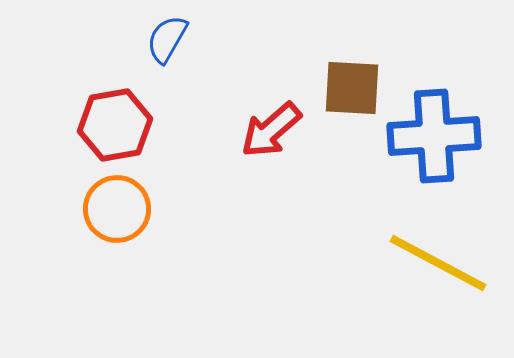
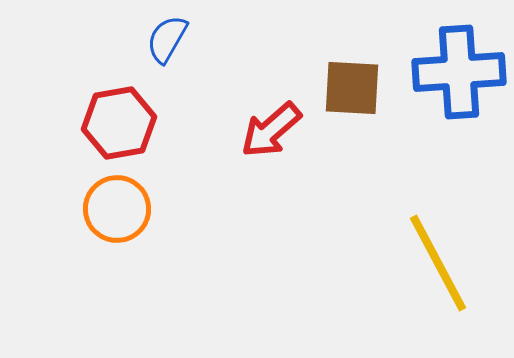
red hexagon: moved 4 px right, 2 px up
blue cross: moved 25 px right, 64 px up
yellow line: rotated 34 degrees clockwise
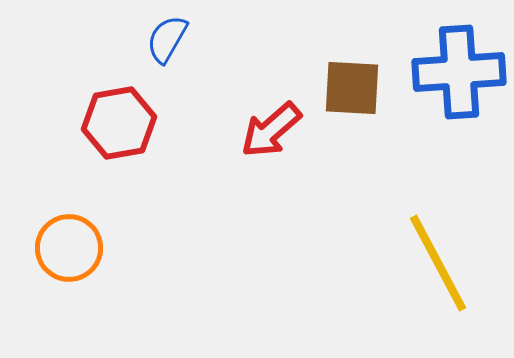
orange circle: moved 48 px left, 39 px down
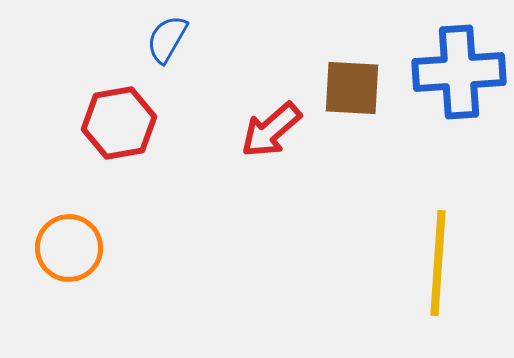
yellow line: rotated 32 degrees clockwise
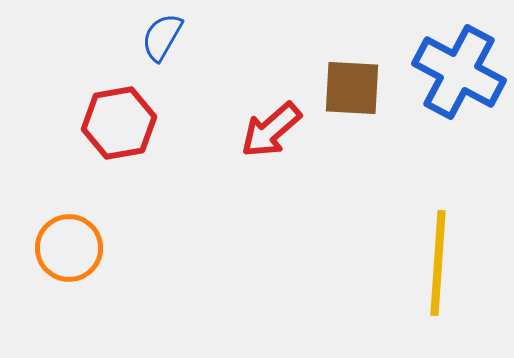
blue semicircle: moved 5 px left, 2 px up
blue cross: rotated 32 degrees clockwise
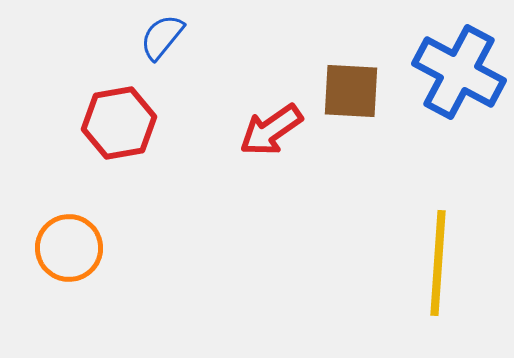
blue semicircle: rotated 9 degrees clockwise
brown square: moved 1 px left, 3 px down
red arrow: rotated 6 degrees clockwise
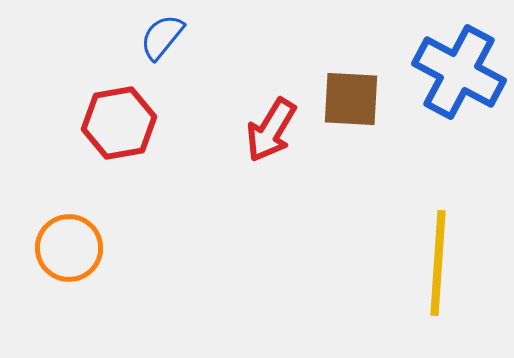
brown square: moved 8 px down
red arrow: rotated 24 degrees counterclockwise
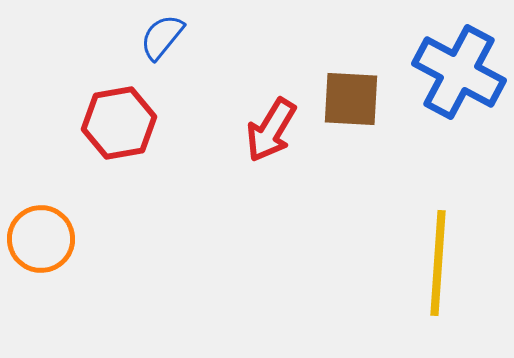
orange circle: moved 28 px left, 9 px up
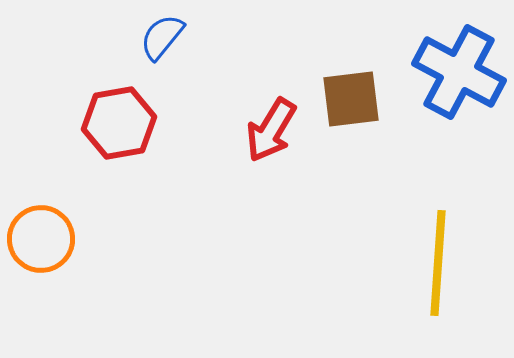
brown square: rotated 10 degrees counterclockwise
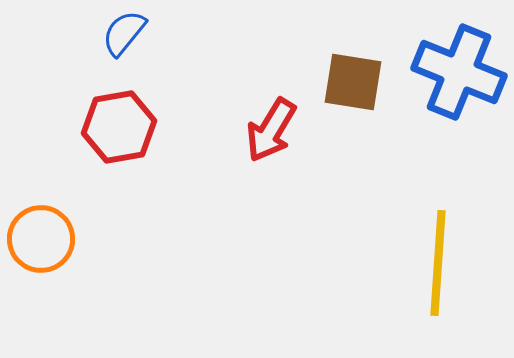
blue semicircle: moved 38 px left, 4 px up
blue cross: rotated 6 degrees counterclockwise
brown square: moved 2 px right, 17 px up; rotated 16 degrees clockwise
red hexagon: moved 4 px down
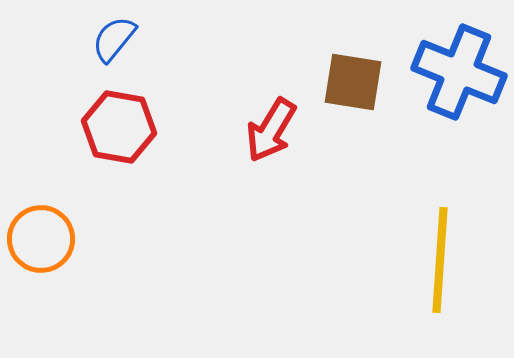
blue semicircle: moved 10 px left, 6 px down
red hexagon: rotated 20 degrees clockwise
yellow line: moved 2 px right, 3 px up
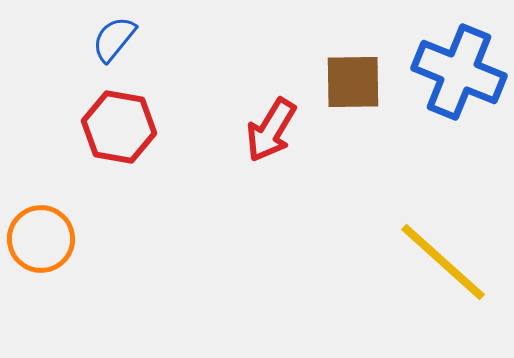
brown square: rotated 10 degrees counterclockwise
yellow line: moved 3 px right, 2 px down; rotated 52 degrees counterclockwise
